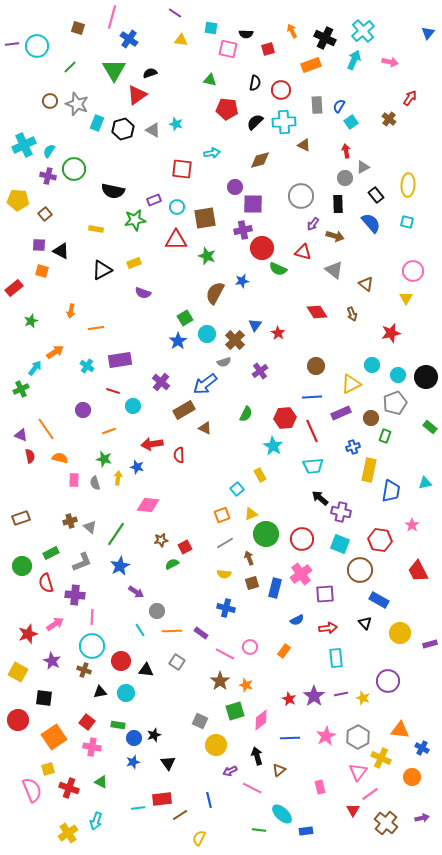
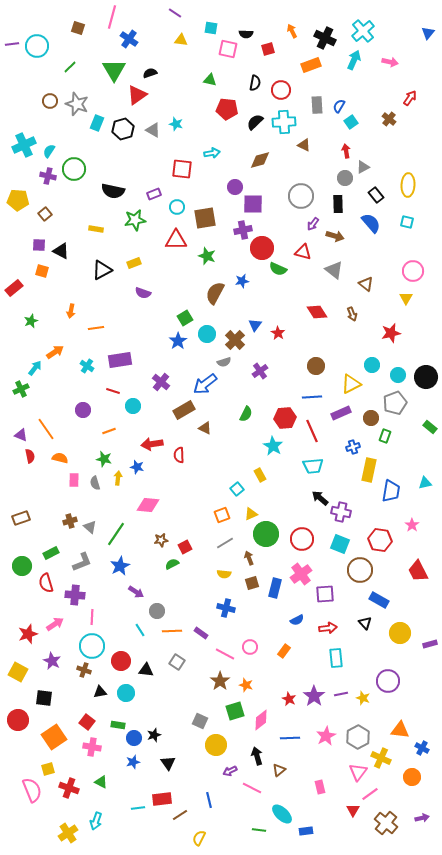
purple rectangle at (154, 200): moved 6 px up
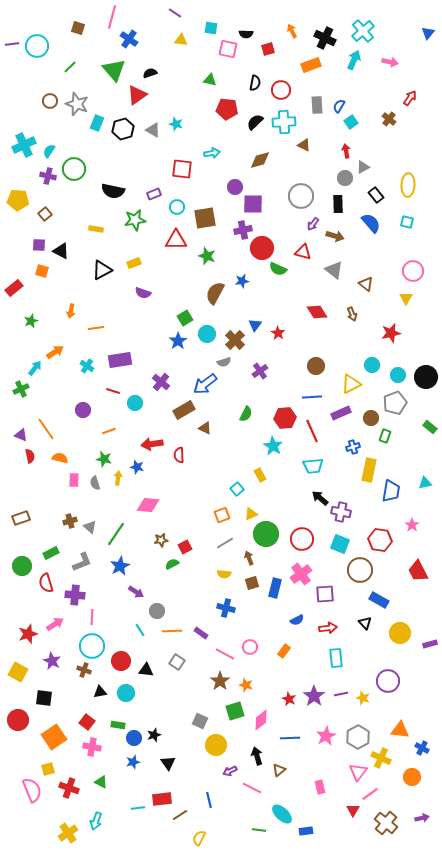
green triangle at (114, 70): rotated 10 degrees counterclockwise
cyan circle at (133, 406): moved 2 px right, 3 px up
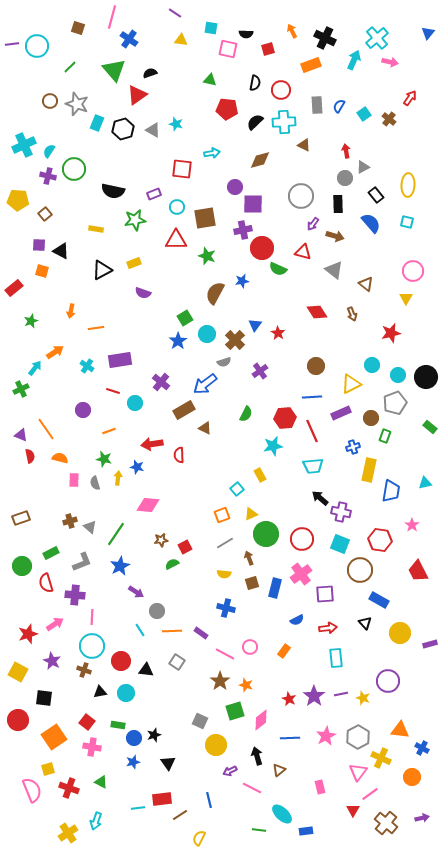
cyan cross at (363, 31): moved 14 px right, 7 px down
cyan square at (351, 122): moved 13 px right, 8 px up
cyan star at (273, 446): rotated 30 degrees clockwise
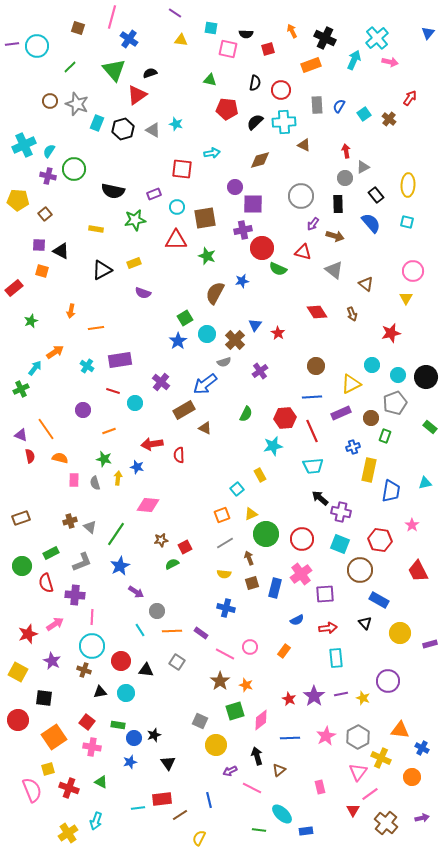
blue star at (133, 762): moved 3 px left
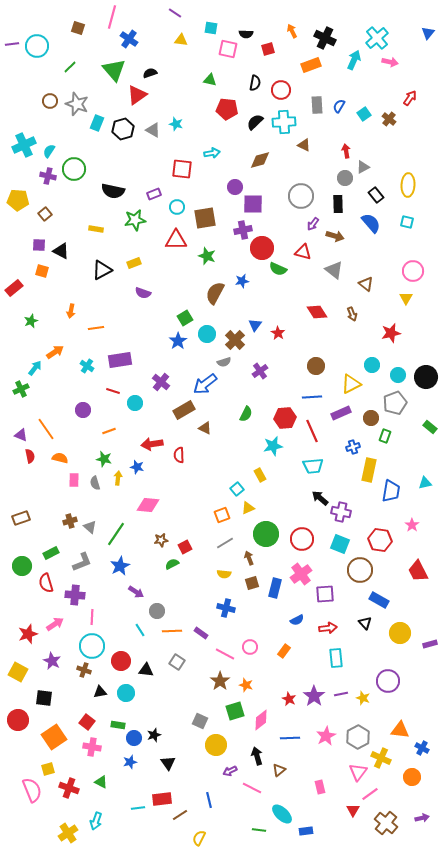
yellow triangle at (251, 514): moved 3 px left, 6 px up
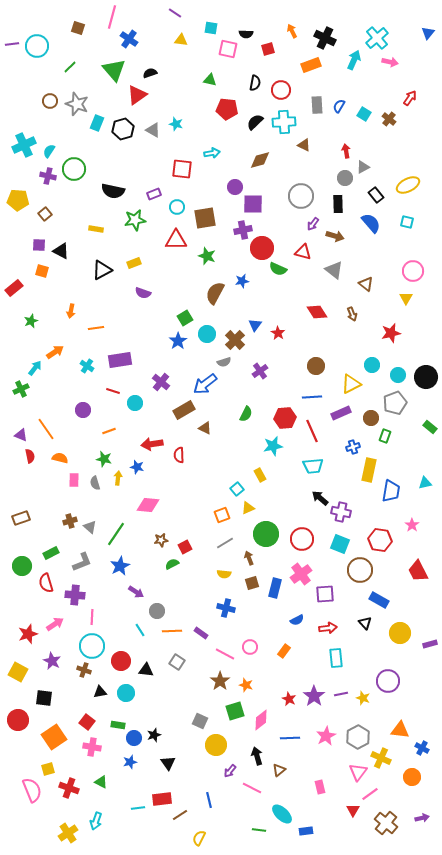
cyan square at (364, 114): rotated 24 degrees counterclockwise
yellow ellipse at (408, 185): rotated 60 degrees clockwise
purple arrow at (230, 771): rotated 24 degrees counterclockwise
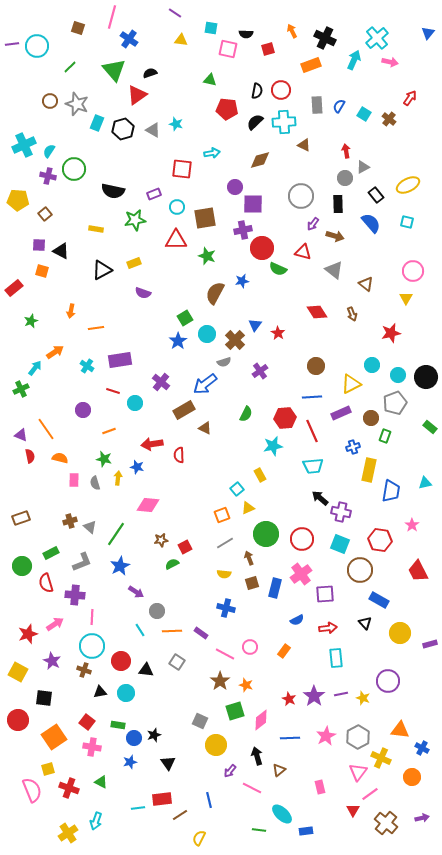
black semicircle at (255, 83): moved 2 px right, 8 px down
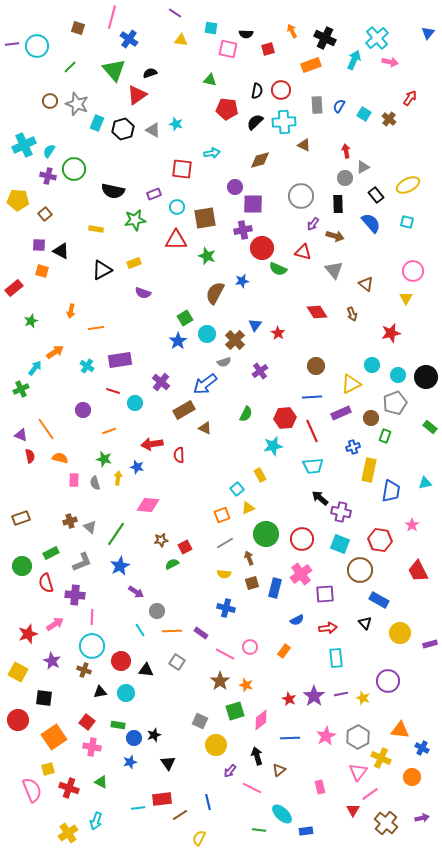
gray triangle at (334, 270): rotated 12 degrees clockwise
blue line at (209, 800): moved 1 px left, 2 px down
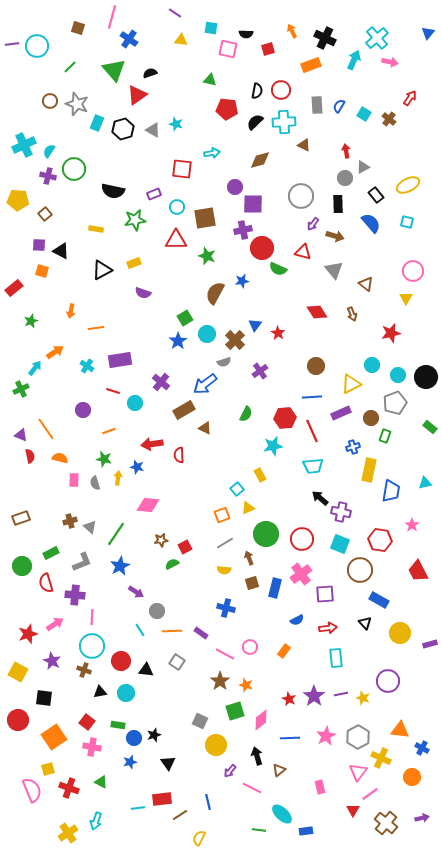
yellow semicircle at (224, 574): moved 4 px up
